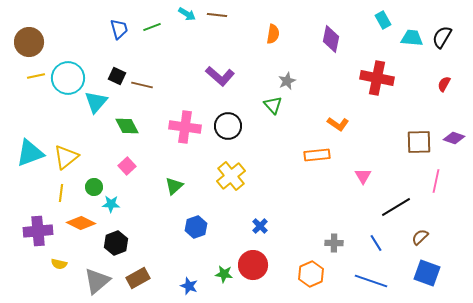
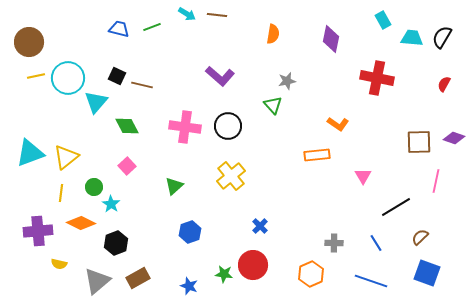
blue trapezoid at (119, 29): rotated 60 degrees counterclockwise
gray star at (287, 81): rotated 12 degrees clockwise
cyan star at (111, 204): rotated 30 degrees clockwise
blue hexagon at (196, 227): moved 6 px left, 5 px down
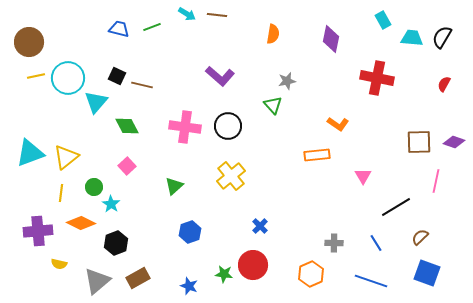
purple diamond at (454, 138): moved 4 px down
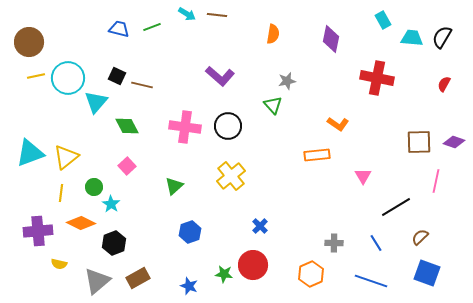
black hexagon at (116, 243): moved 2 px left
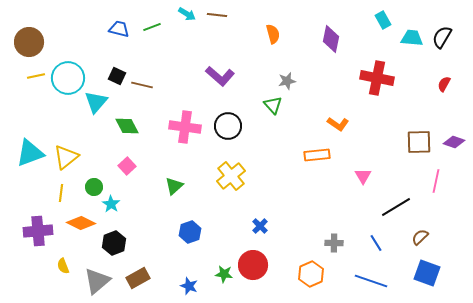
orange semicircle at (273, 34): rotated 24 degrees counterclockwise
yellow semicircle at (59, 264): moved 4 px right, 2 px down; rotated 56 degrees clockwise
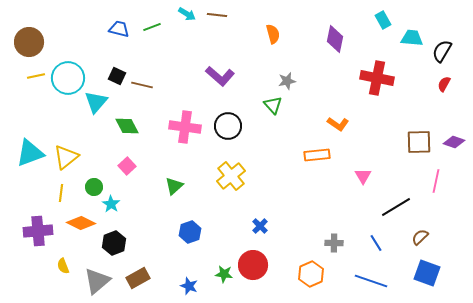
black semicircle at (442, 37): moved 14 px down
purple diamond at (331, 39): moved 4 px right
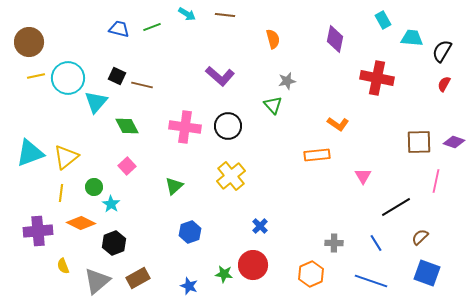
brown line at (217, 15): moved 8 px right
orange semicircle at (273, 34): moved 5 px down
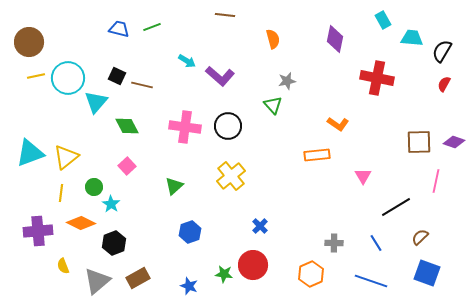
cyan arrow at (187, 14): moved 47 px down
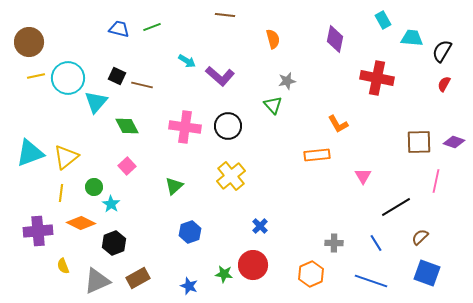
orange L-shape at (338, 124): rotated 25 degrees clockwise
gray triangle at (97, 281): rotated 16 degrees clockwise
